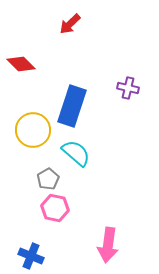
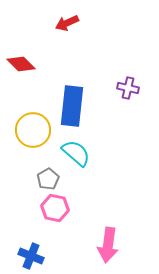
red arrow: moved 3 px left, 1 px up; rotated 20 degrees clockwise
blue rectangle: rotated 12 degrees counterclockwise
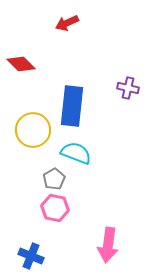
cyan semicircle: rotated 20 degrees counterclockwise
gray pentagon: moved 6 px right
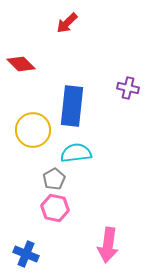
red arrow: rotated 20 degrees counterclockwise
cyan semicircle: rotated 28 degrees counterclockwise
blue cross: moved 5 px left, 2 px up
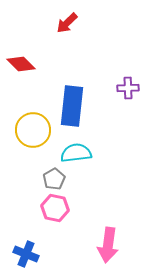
purple cross: rotated 15 degrees counterclockwise
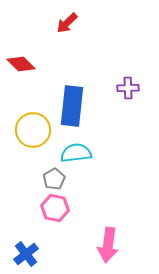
blue cross: rotated 30 degrees clockwise
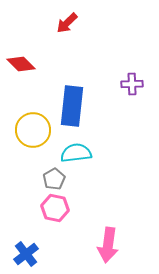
purple cross: moved 4 px right, 4 px up
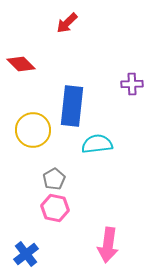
cyan semicircle: moved 21 px right, 9 px up
